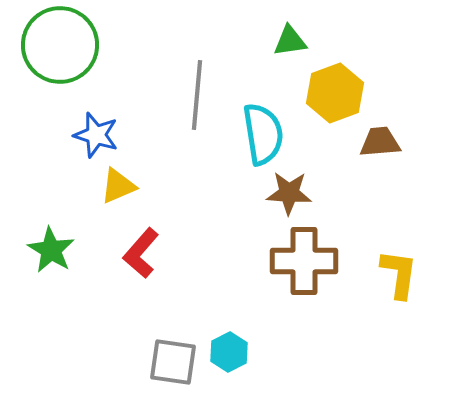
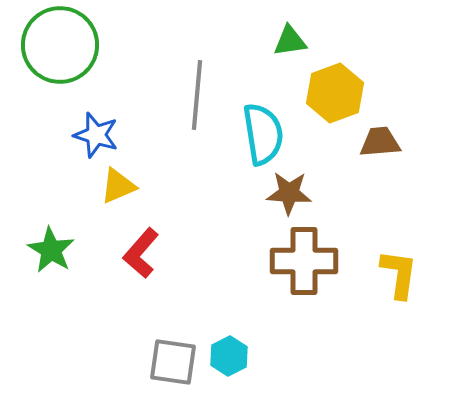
cyan hexagon: moved 4 px down
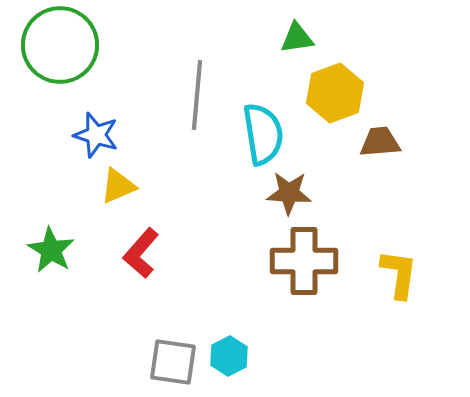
green triangle: moved 7 px right, 3 px up
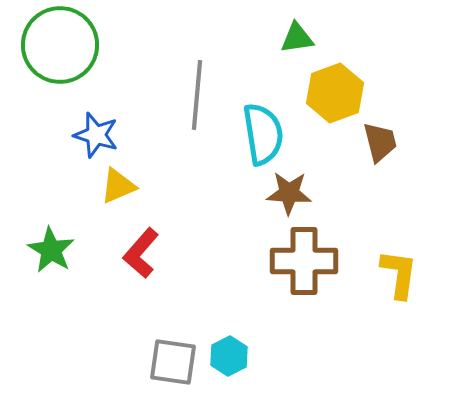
brown trapezoid: rotated 81 degrees clockwise
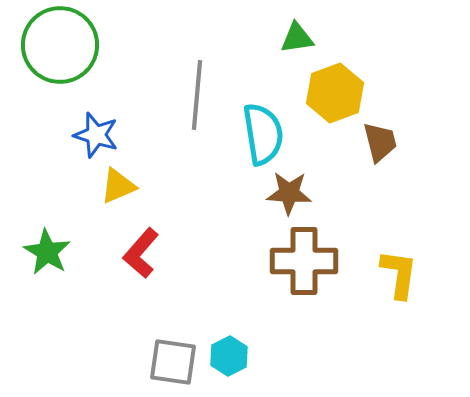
green star: moved 4 px left, 2 px down
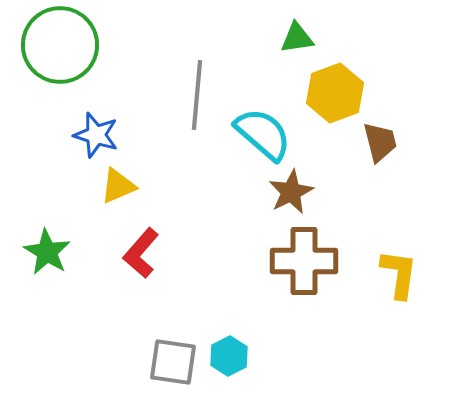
cyan semicircle: rotated 40 degrees counterclockwise
brown star: moved 2 px right, 1 px up; rotated 30 degrees counterclockwise
